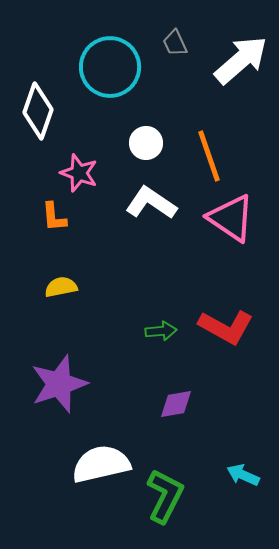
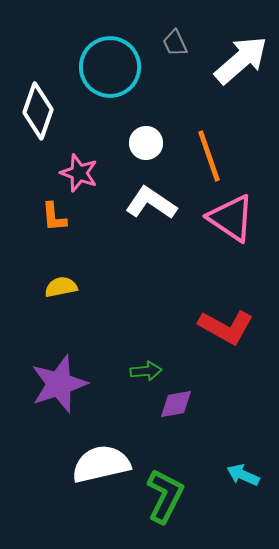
green arrow: moved 15 px left, 40 px down
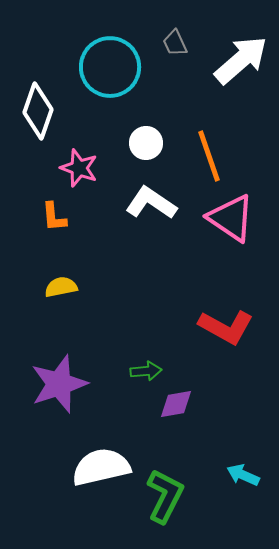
pink star: moved 5 px up
white semicircle: moved 3 px down
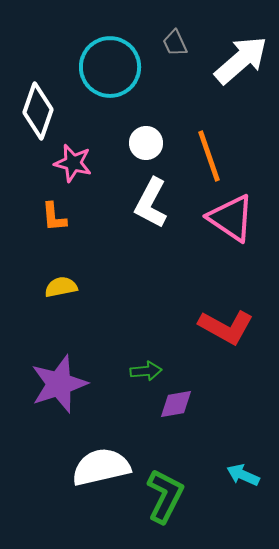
pink star: moved 6 px left, 5 px up; rotated 6 degrees counterclockwise
white L-shape: rotated 96 degrees counterclockwise
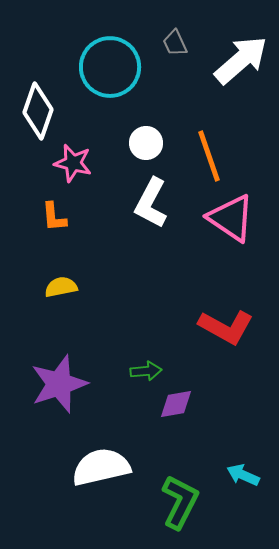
green L-shape: moved 15 px right, 6 px down
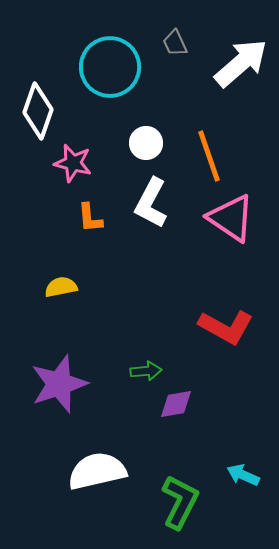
white arrow: moved 3 px down
orange L-shape: moved 36 px right, 1 px down
white semicircle: moved 4 px left, 4 px down
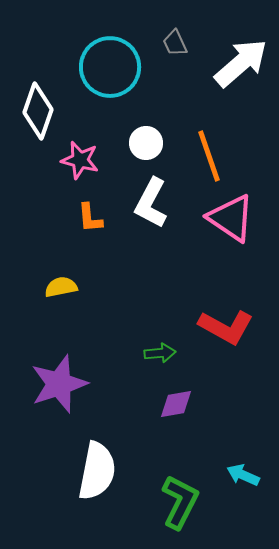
pink star: moved 7 px right, 3 px up
green arrow: moved 14 px right, 18 px up
white semicircle: rotated 114 degrees clockwise
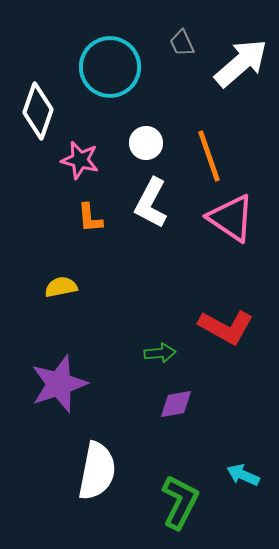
gray trapezoid: moved 7 px right
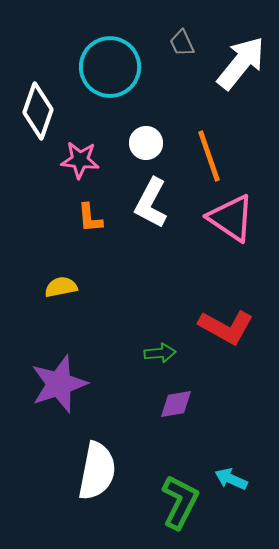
white arrow: rotated 10 degrees counterclockwise
pink star: rotated 9 degrees counterclockwise
cyan arrow: moved 12 px left, 4 px down
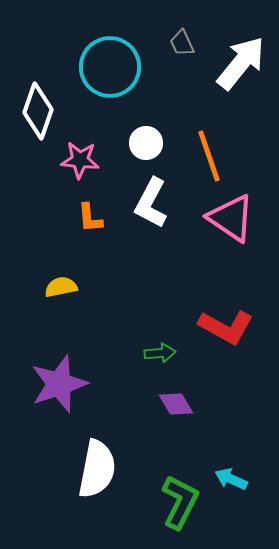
purple diamond: rotated 69 degrees clockwise
white semicircle: moved 2 px up
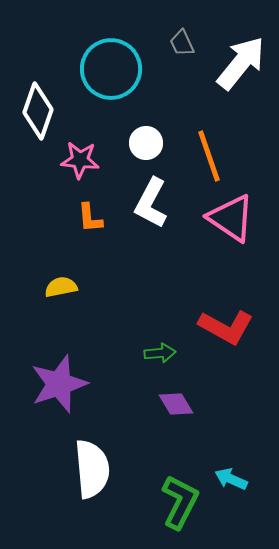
cyan circle: moved 1 px right, 2 px down
white semicircle: moved 5 px left; rotated 16 degrees counterclockwise
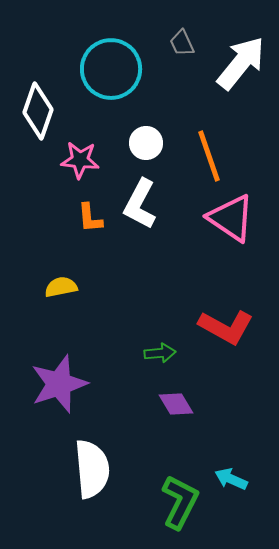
white L-shape: moved 11 px left, 1 px down
